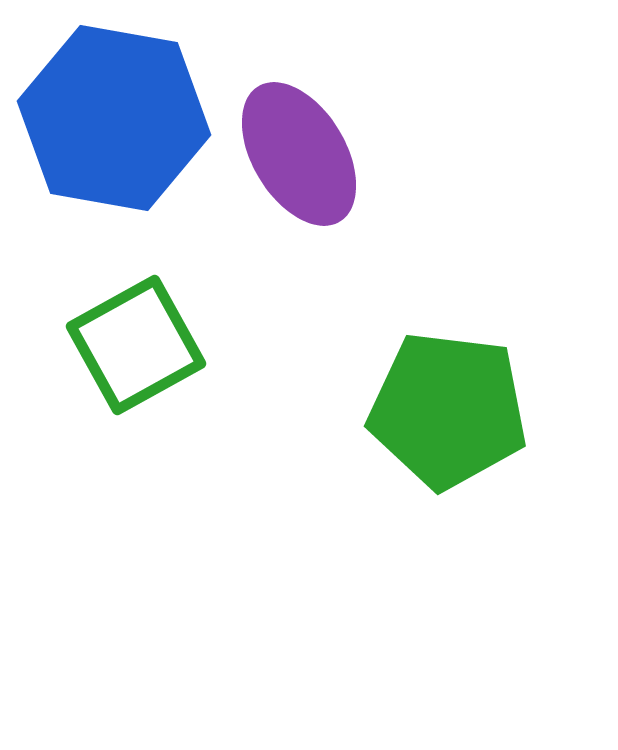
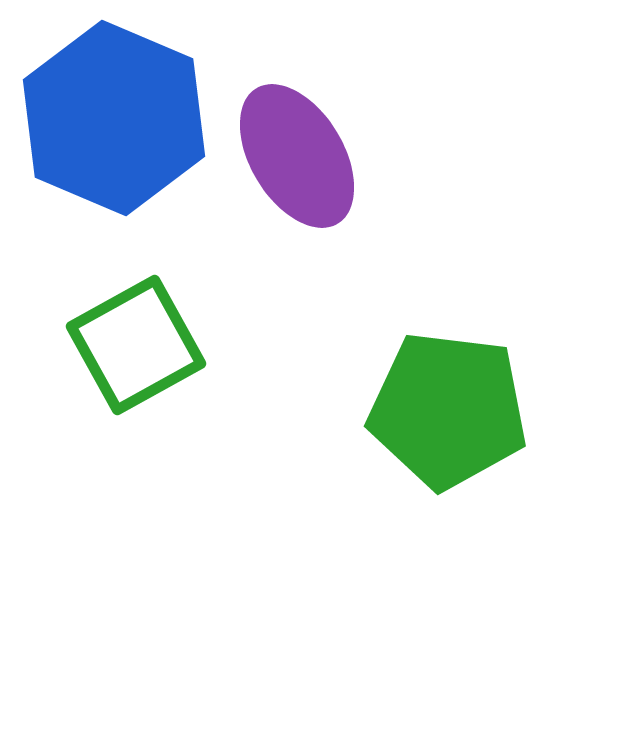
blue hexagon: rotated 13 degrees clockwise
purple ellipse: moved 2 px left, 2 px down
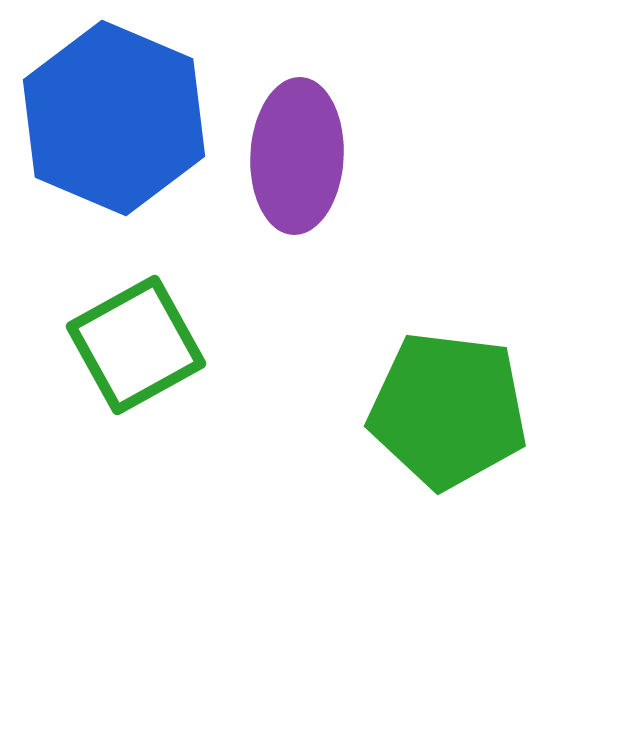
purple ellipse: rotated 34 degrees clockwise
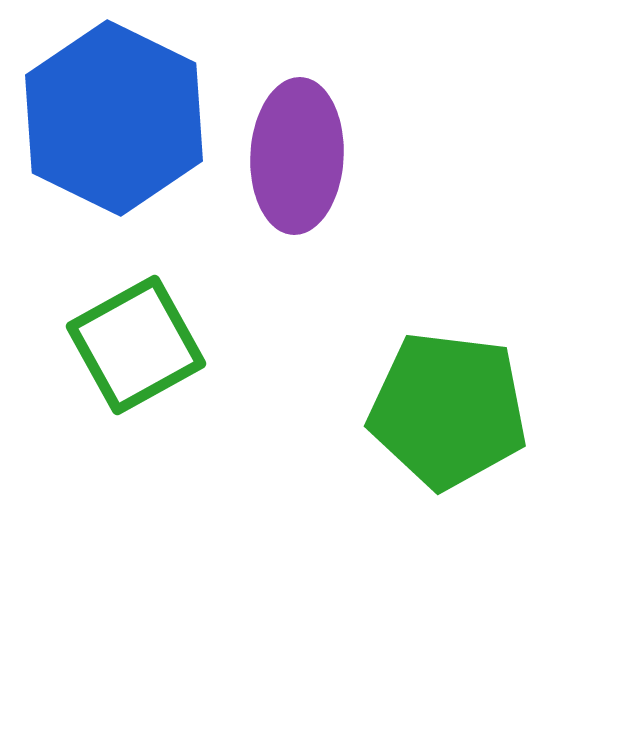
blue hexagon: rotated 3 degrees clockwise
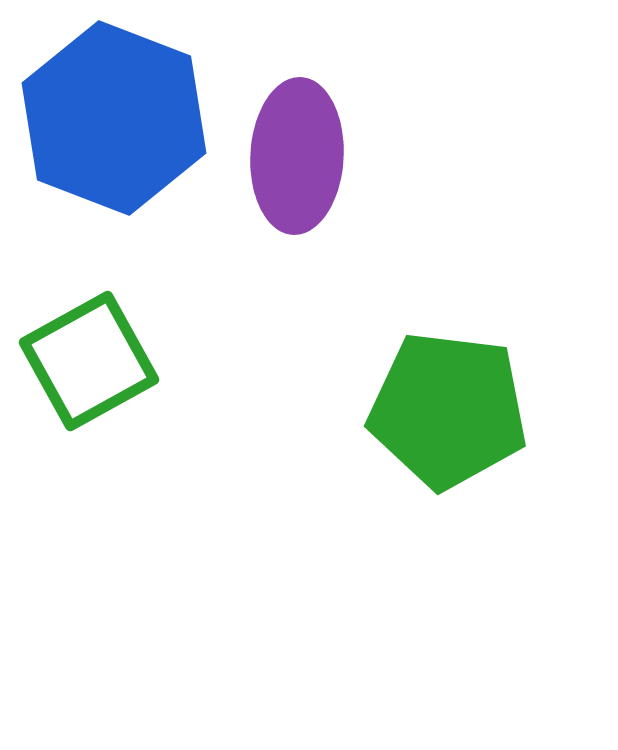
blue hexagon: rotated 5 degrees counterclockwise
green square: moved 47 px left, 16 px down
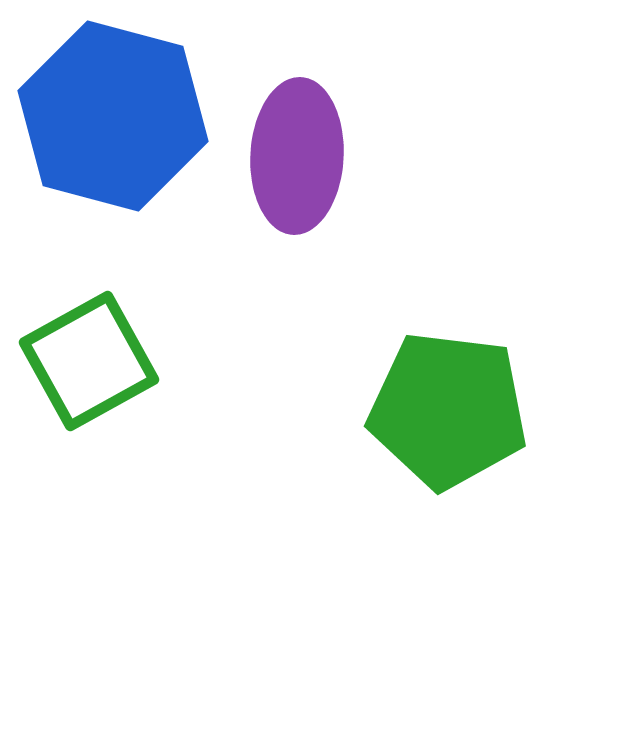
blue hexagon: moved 1 px left, 2 px up; rotated 6 degrees counterclockwise
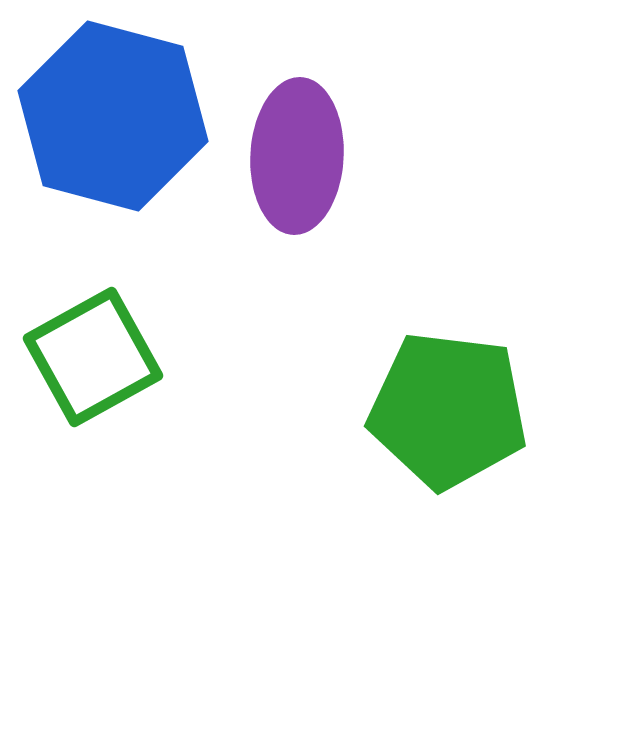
green square: moved 4 px right, 4 px up
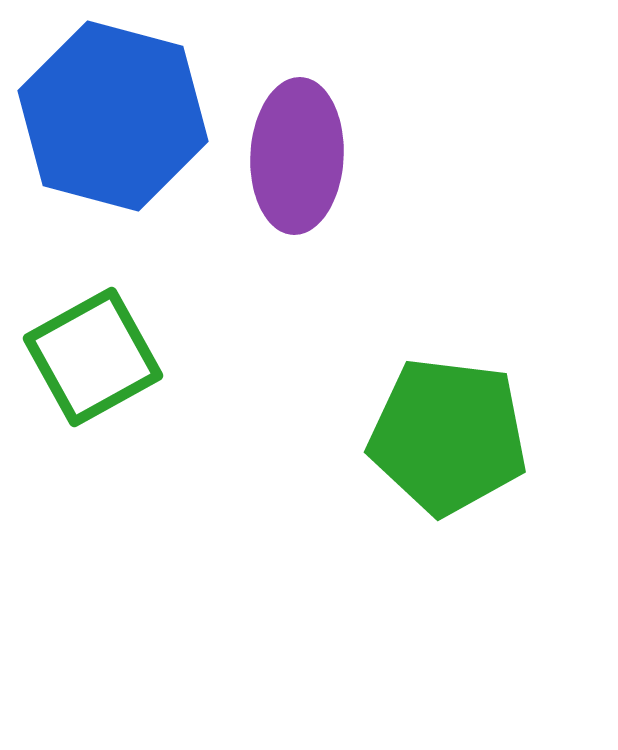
green pentagon: moved 26 px down
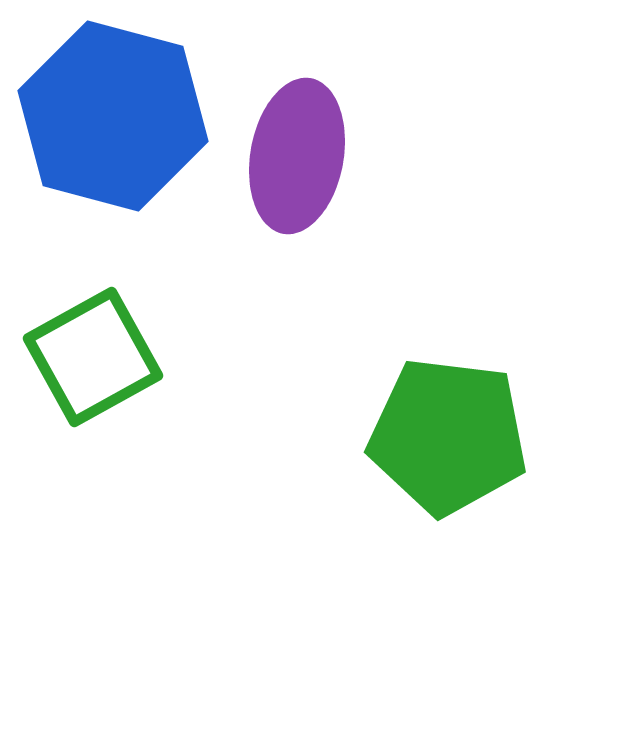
purple ellipse: rotated 7 degrees clockwise
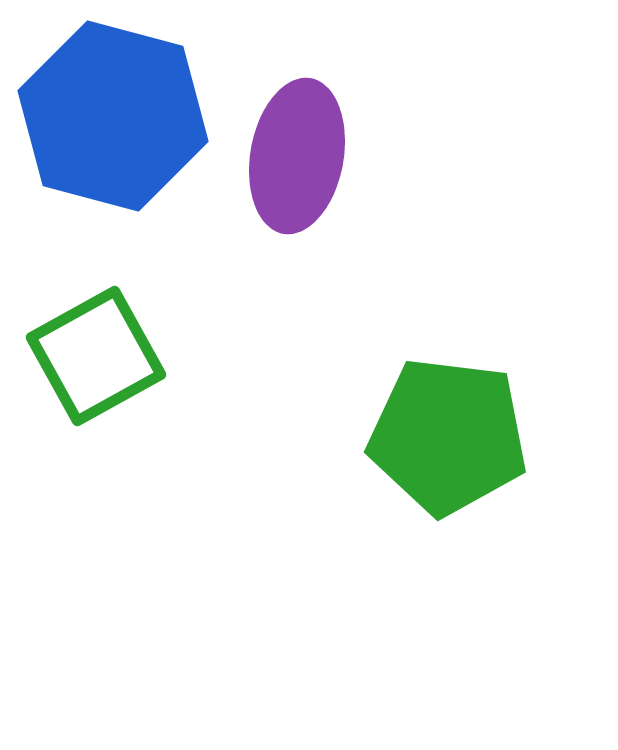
green square: moved 3 px right, 1 px up
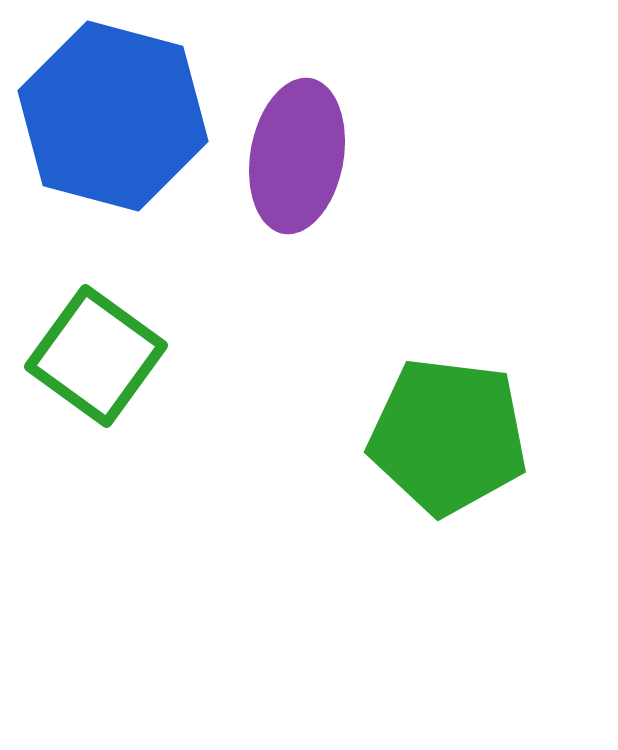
green square: rotated 25 degrees counterclockwise
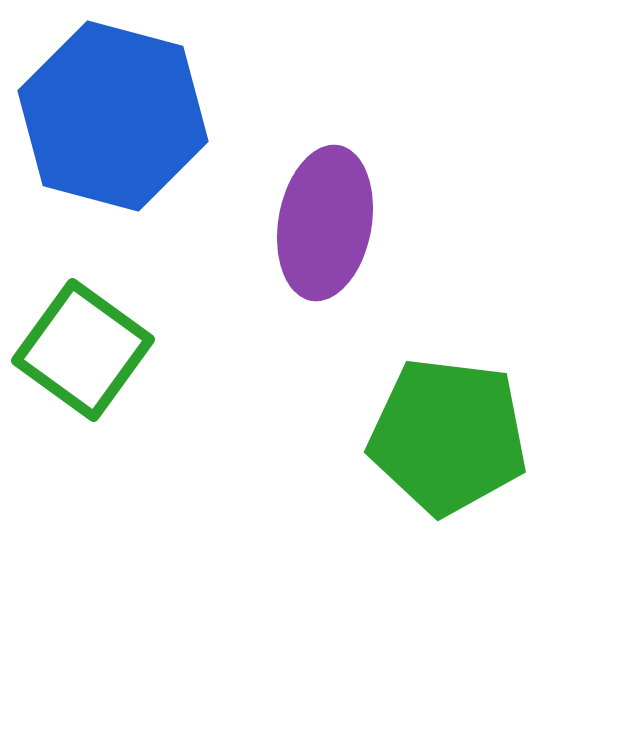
purple ellipse: moved 28 px right, 67 px down
green square: moved 13 px left, 6 px up
